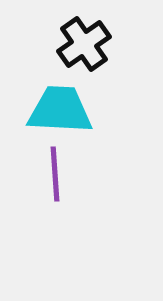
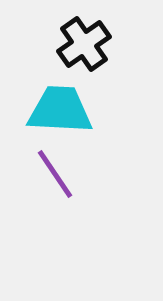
purple line: rotated 30 degrees counterclockwise
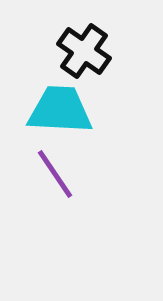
black cross: moved 7 px down; rotated 20 degrees counterclockwise
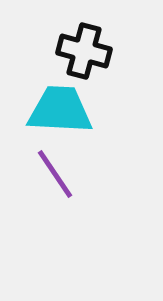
black cross: rotated 20 degrees counterclockwise
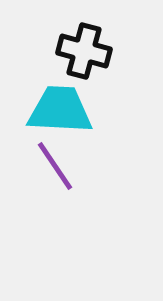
purple line: moved 8 px up
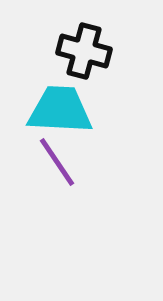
purple line: moved 2 px right, 4 px up
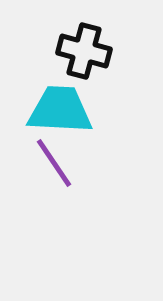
purple line: moved 3 px left, 1 px down
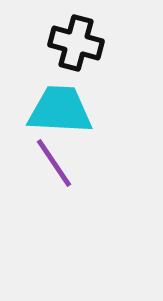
black cross: moved 8 px left, 8 px up
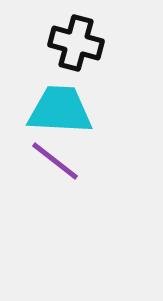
purple line: moved 1 px right, 2 px up; rotated 18 degrees counterclockwise
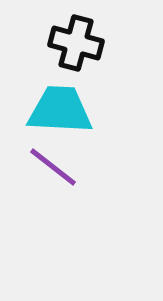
purple line: moved 2 px left, 6 px down
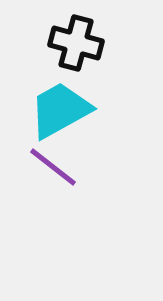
cyan trapezoid: rotated 32 degrees counterclockwise
